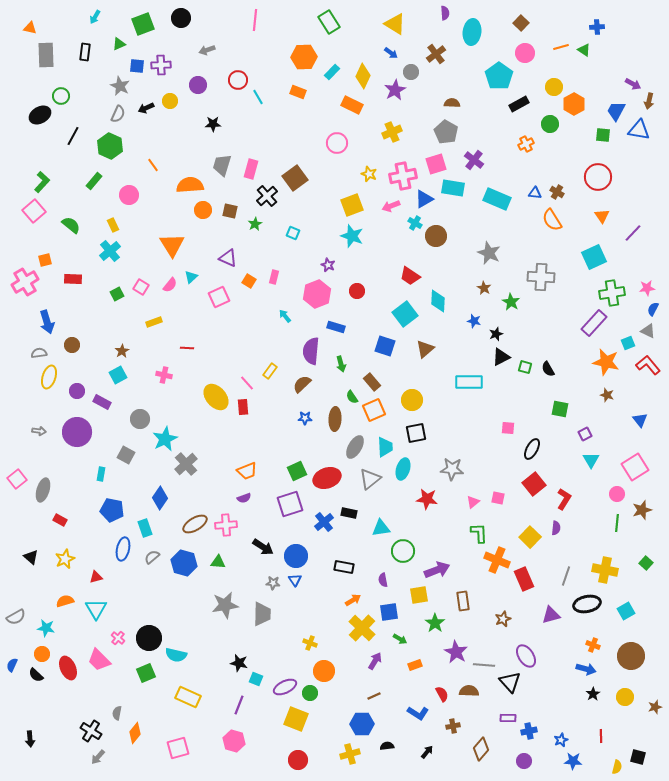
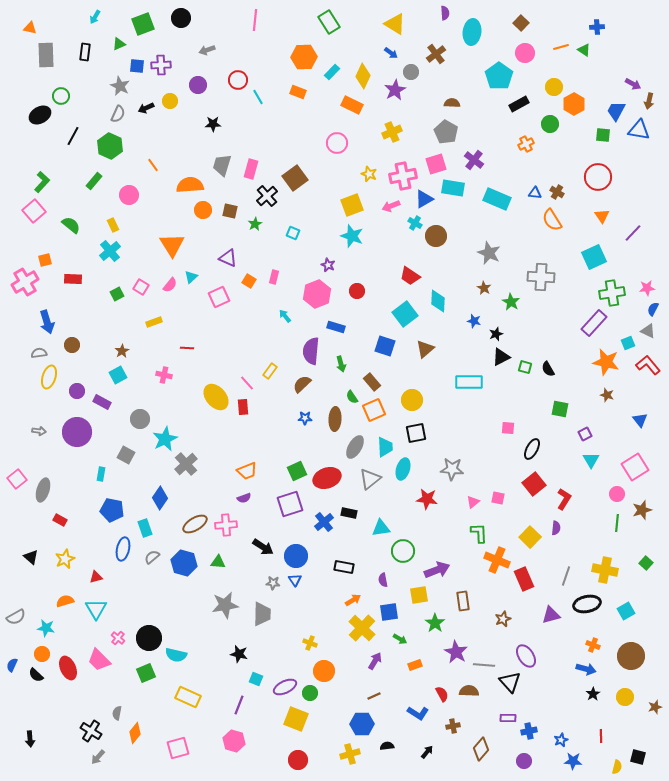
black star at (239, 663): moved 9 px up
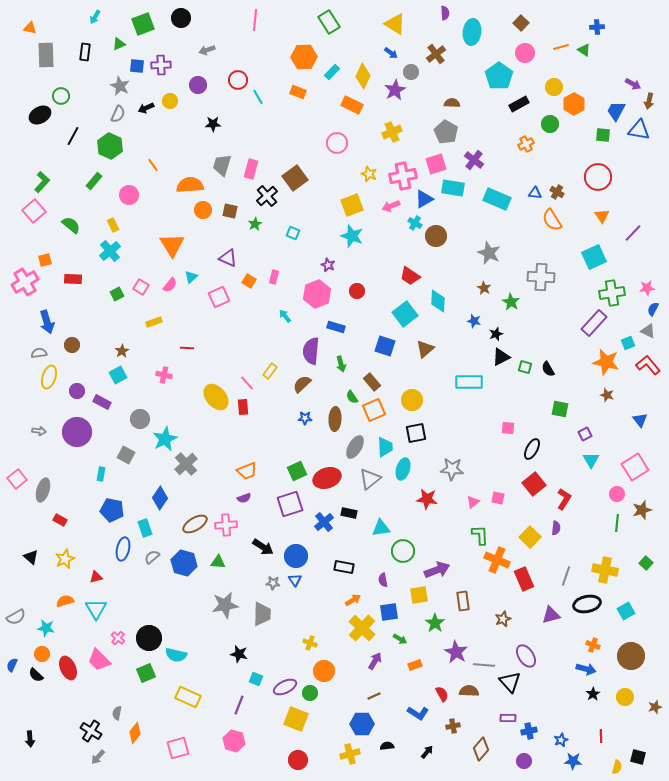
green L-shape at (479, 533): moved 1 px right, 2 px down
